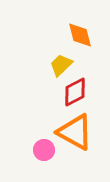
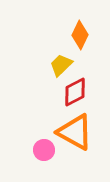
orange diamond: rotated 40 degrees clockwise
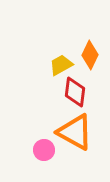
orange diamond: moved 10 px right, 20 px down
yellow trapezoid: rotated 15 degrees clockwise
red diamond: rotated 56 degrees counterclockwise
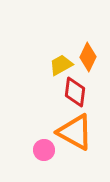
orange diamond: moved 2 px left, 2 px down
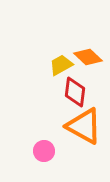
orange diamond: rotated 72 degrees counterclockwise
orange triangle: moved 9 px right, 6 px up
pink circle: moved 1 px down
